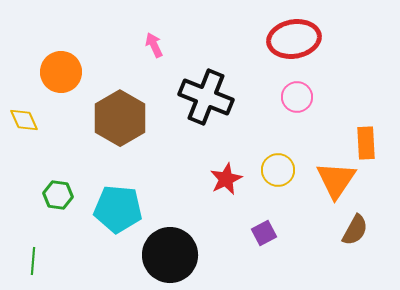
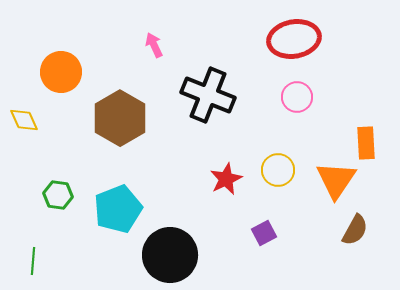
black cross: moved 2 px right, 2 px up
cyan pentagon: rotated 27 degrees counterclockwise
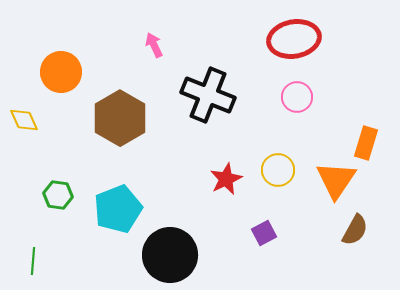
orange rectangle: rotated 20 degrees clockwise
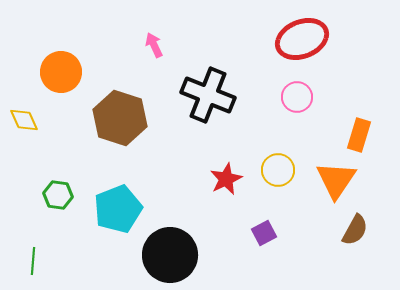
red ellipse: moved 8 px right; rotated 12 degrees counterclockwise
brown hexagon: rotated 12 degrees counterclockwise
orange rectangle: moved 7 px left, 8 px up
